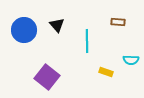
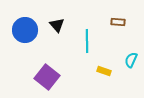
blue circle: moved 1 px right
cyan semicircle: rotated 112 degrees clockwise
yellow rectangle: moved 2 px left, 1 px up
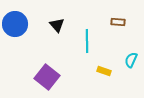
blue circle: moved 10 px left, 6 px up
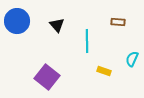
blue circle: moved 2 px right, 3 px up
cyan semicircle: moved 1 px right, 1 px up
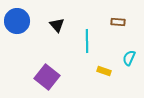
cyan semicircle: moved 3 px left, 1 px up
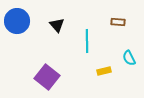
cyan semicircle: rotated 49 degrees counterclockwise
yellow rectangle: rotated 32 degrees counterclockwise
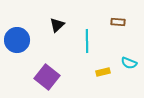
blue circle: moved 19 px down
black triangle: rotated 28 degrees clockwise
cyan semicircle: moved 5 px down; rotated 42 degrees counterclockwise
yellow rectangle: moved 1 px left, 1 px down
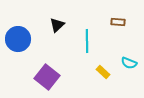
blue circle: moved 1 px right, 1 px up
yellow rectangle: rotated 56 degrees clockwise
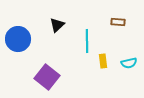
cyan semicircle: rotated 35 degrees counterclockwise
yellow rectangle: moved 11 px up; rotated 40 degrees clockwise
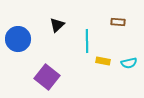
yellow rectangle: rotated 72 degrees counterclockwise
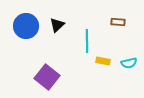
blue circle: moved 8 px right, 13 px up
